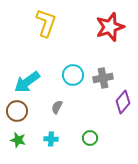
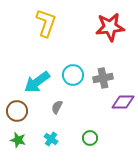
red star: rotated 12 degrees clockwise
cyan arrow: moved 10 px right
purple diamond: rotated 50 degrees clockwise
cyan cross: rotated 32 degrees clockwise
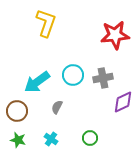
red star: moved 5 px right, 8 px down
purple diamond: rotated 25 degrees counterclockwise
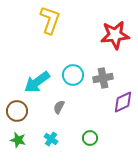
yellow L-shape: moved 4 px right, 3 px up
gray semicircle: moved 2 px right
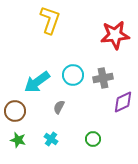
brown circle: moved 2 px left
green circle: moved 3 px right, 1 px down
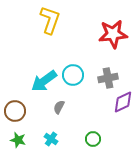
red star: moved 2 px left, 1 px up
gray cross: moved 5 px right
cyan arrow: moved 7 px right, 1 px up
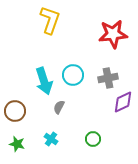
cyan arrow: rotated 72 degrees counterclockwise
green star: moved 1 px left, 4 px down
